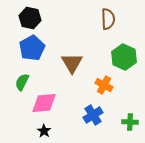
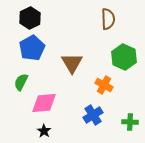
black hexagon: rotated 20 degrees clockwise
green semicircle: moved 1 px left
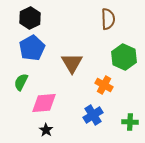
black star: moved 2 px right, 1 px up
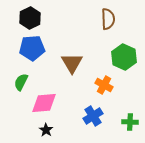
blue pentagon: rotated 25 degrees clockwise
blue cross: moved 1 px down
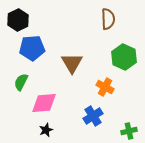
black hexagon: moved 12 px left, 2 px down
orange cross: moved 1 px right, 2 px down
green cross: moved 1 px left, 9 px down; rotated 14 degrees counterclockwise
black star: rotated 16 degrees clockwise
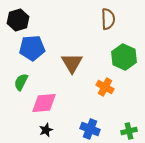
black hexagon: rotated 10 degrees clockwise
blue cross: moved 3 px left, 13 px down; rotated 36 degrees counterclockwise
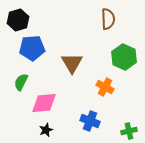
blue cross: moved 8 px up
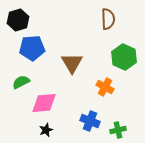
green semicircle: rotated 36 degrees clockwise
green cross: moved 11 px left, 1 px up
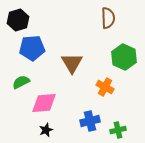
brown semicircle: moved 1 px up
blue cross: rotated 36 degrees counterclockwise
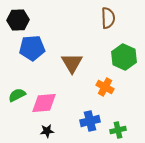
black hexagon: rotated 15 degrees clockwise
green semicircle: moved 4 px left, 13 px down
black star: moved 1 px right, 1 px down; rotated 16 degrees clockwise
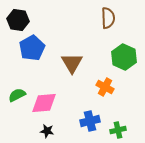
black hexagon: rotated 10 degrees clockwise
blue pentagon: rotated 25 degrees counterclockwise
black star: rotated 16 degrees clockwise
